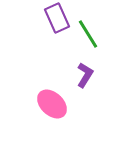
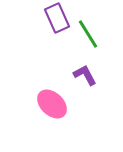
purple L-shape: rotated 60 degrees counterclockwise
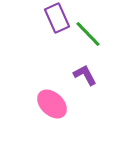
green line: rotated 12 degrees counterclockwise
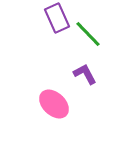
purple L-shape: moved 1 px up
pink ellipse: moved 2 px right
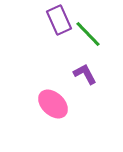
purple rectangle: moved 2 px right, 2 px down
pink ellipse: moved 1 px left
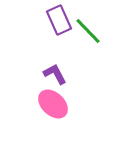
green line: moved 3 px up
purple L-shape: moved 30 px left
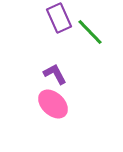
purple rectangle: moved 2 px up
green line: moved 2 px right, 1 px down
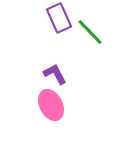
pink ellipse: moved 2 px left, 1 px down; rotated 20 degrees clockwise
